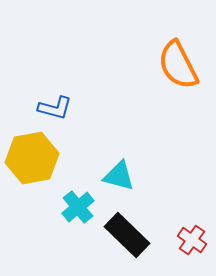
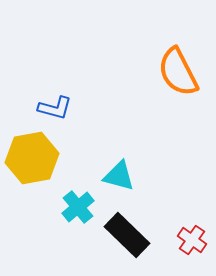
orange semicircle: moved 7 px down
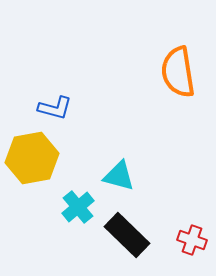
orange semicircle: rotated 18 degrees clockwise
red cross: rotated 16 degrees counterclockwise
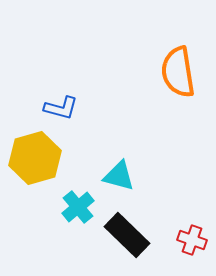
blue L-shape: moved 6 px right
yellow hexagon: moved 3 px right; rotated 6 degrees counterclockwise
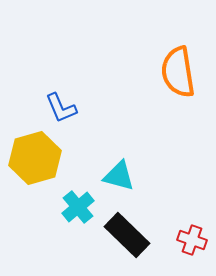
blue L-shape: rotated 52 degrees clockwise
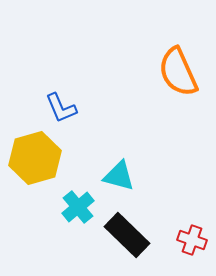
orange semicircle: rotated 15 degrees counterclockwise
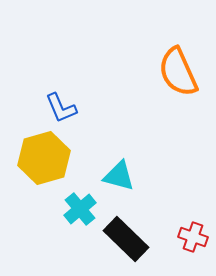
yellow hexagon: moved 9 px right
cyan cross: moved 2 px right, 2 px down
black rectangle: moved 1 px left, 4 px down
red cross: moved 1 px right, 3 px up
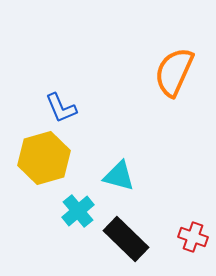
orange semicircle: moved 4 px left; rotated 48 degrees clockwise
cyan cross: moved 2 px left, 2 px down
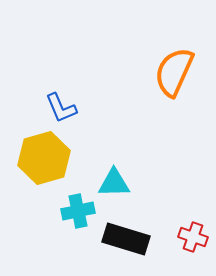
cyan triangle: moved 5 px left, 7 px down; rotated 16 degrees counterclockwise
cyan cross: rotated 28 degrees clockwise
black rectangle: rotated 27 degrees counterclockwise
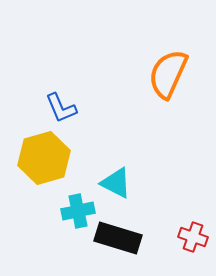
orange semicircle: moved 6 px left, 2 px down
cyan triangle: moved 2 px right; rotated 28 degrees clockwise
black rectangle: moved 8 px left, 1 px up
